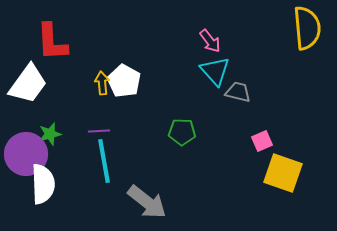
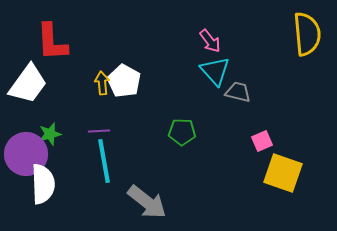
yellow semicircle: moved 6 px down
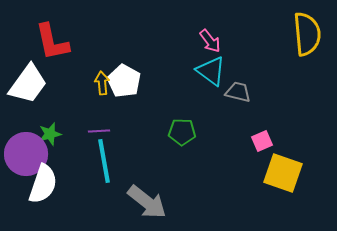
red L-shape: rotated 9 degrees counterclockwise
cyan triangle: moved 4 px left; rotated 12 degrees counterclockwise
white semicircle: rotated 21 degrees clockwise
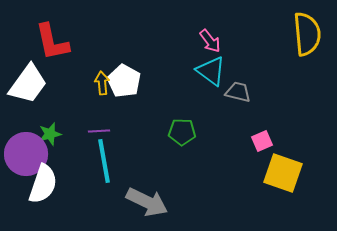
gray arrow: rotated 12 degrees counterclockwise
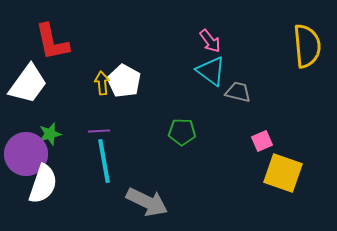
yellow semicircle: moved 12 px down
